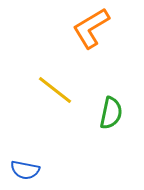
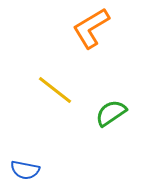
green semicircle: rotated 136 degrees counterclockwise
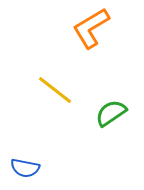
blue semicircle: moved 2 px up
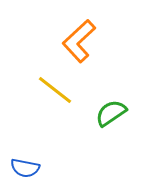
orange L-shape: moved 12 px left, 13 px down; rotated 12 degrees counterclockwise
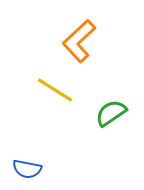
yellow line: rotated 6 degrees counterclockwise
blue semicircle: moved 2 px right, 1 px down
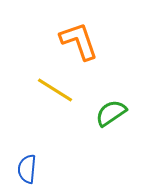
orange L-shape: rotated 114 degrees clockwise
blue semicircle: rotated 84 degrees clockwise
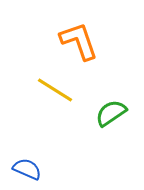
blue semicircle: rotated 108 degrees clockwise
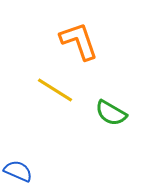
green semicircle: rotated 116 degrees counterclockwise
blue semicircle: moved 9 px left, 2 px down
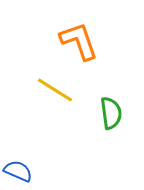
green semicircle: rotated 128 degrees counterclockwise
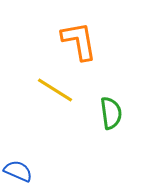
orange L-shape: rotated 9 degrees clockwise
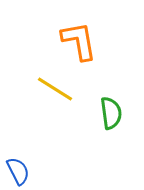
yellow line: moved 1 px up
blue semicircle: rotated 40 degrees clockwise
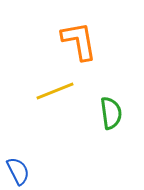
yellow line: moved 2 px down; rotated 54 degrees counterclockwise
